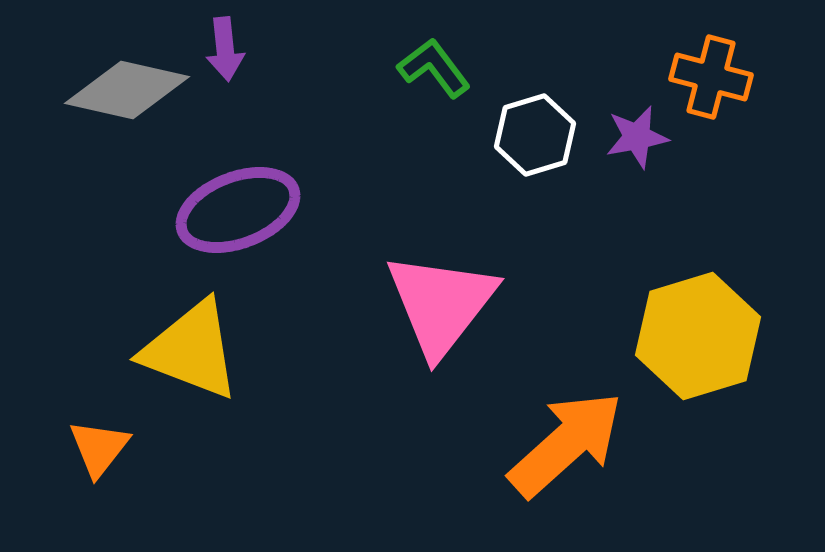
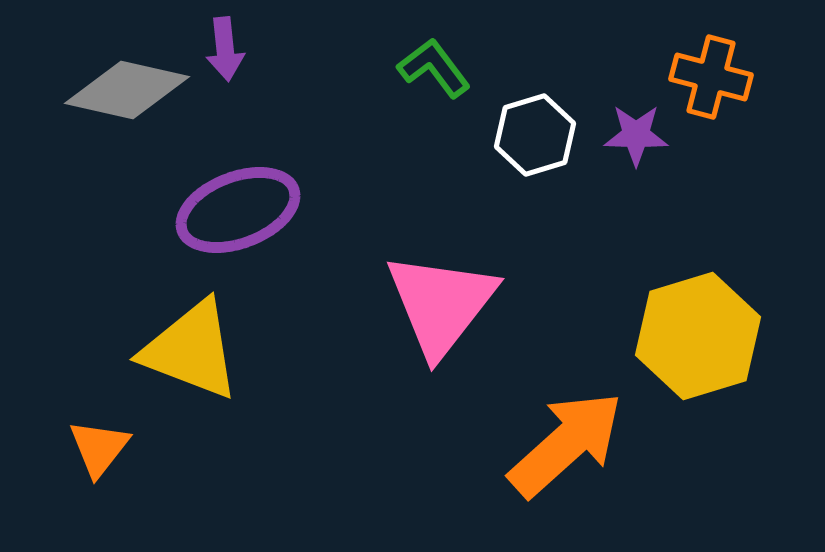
purple star: moved 1 px left, 2 px up; rotated 12 degrees clockwise
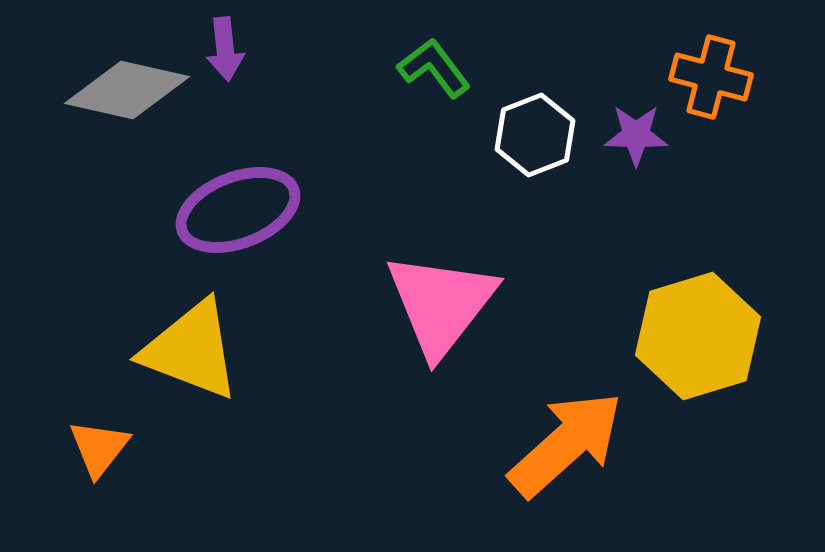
white hexagon: rotated 4 degrees counterclockwise
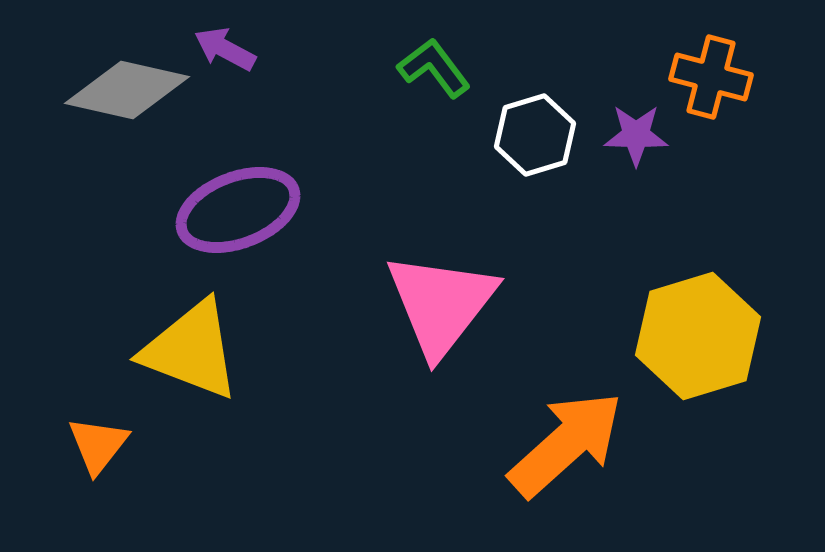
purple arrow: rotated 124 degrees clockwise
white hexagon: rotated 4 degrees clockwise
orange triangle: moved 1 px left, 3 px up
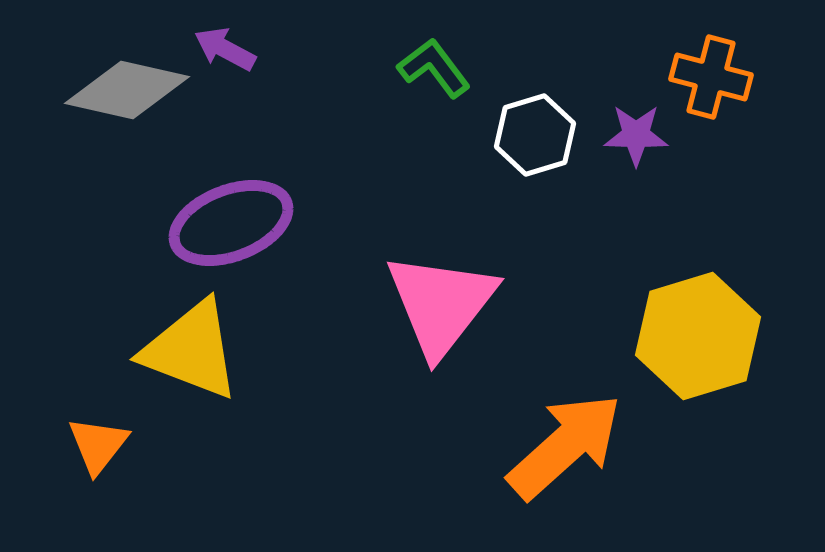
purple ellipse: moved 7 px left, 13 px down
orange arrow: moved 1 px left, 2 px down
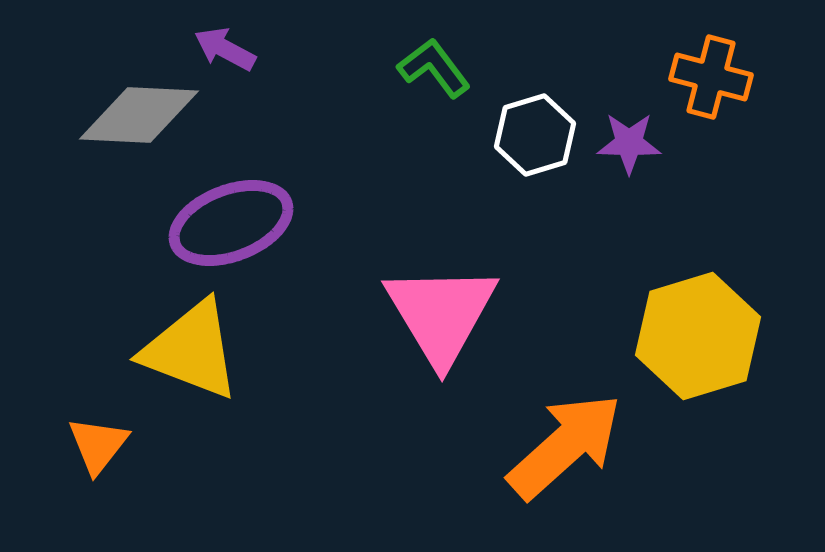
gray diamond: moved 12 px right, 25 px down; rotated 10 degrees counterclockwise
purple star: moved 7 px left, 8 px down
pink triangle: moved 10 px down; rotated 9 degrees counterclockwise
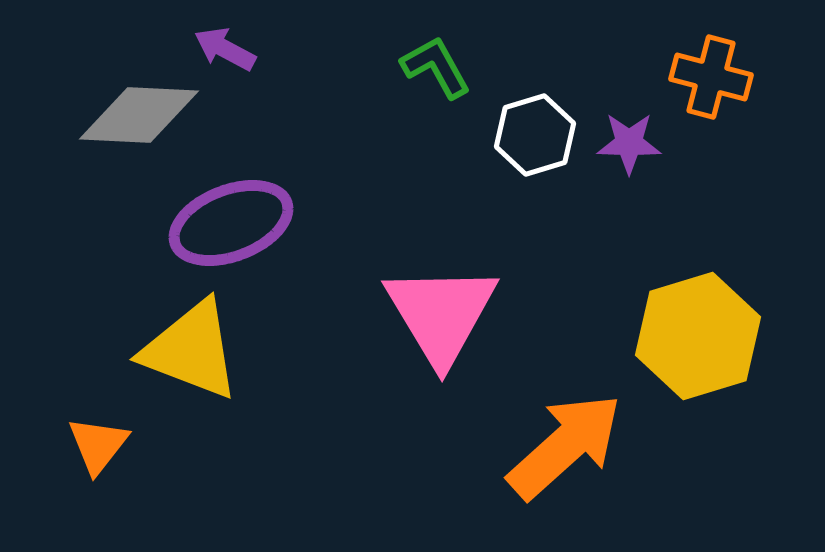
green L-shape: moved 2 px right, 1 px up; rotated 8 degrees clockwise
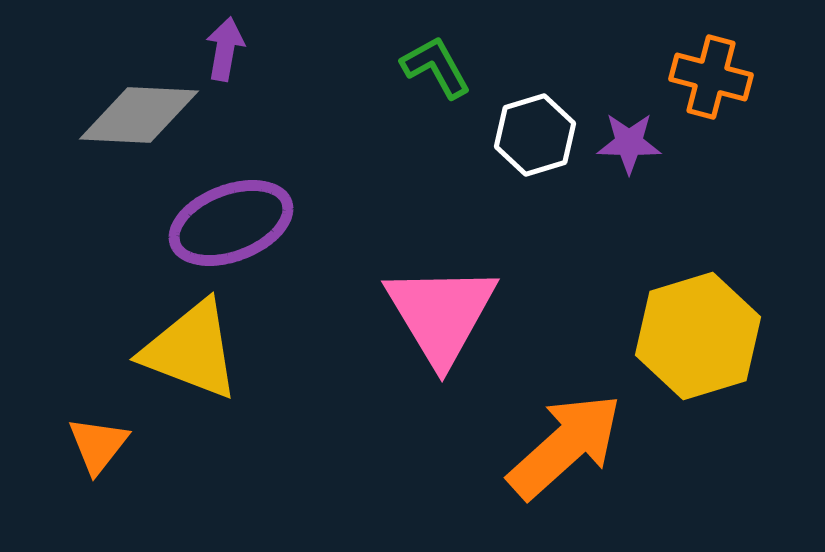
purple arrow: rotated 72 degrees clockwise
